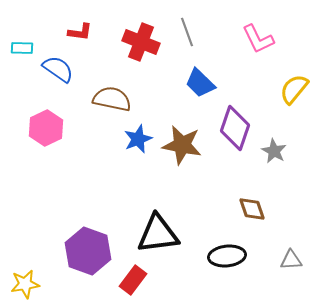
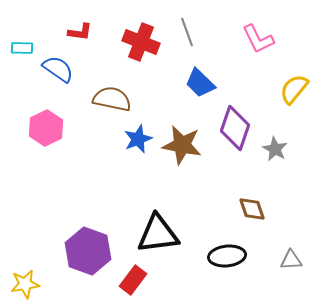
gray star: moved 1 px right, 2 px up
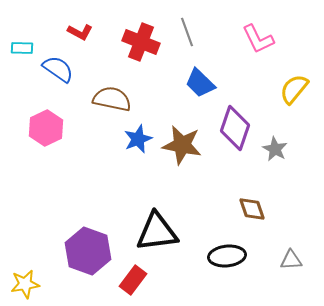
red L-shape: rotated 20 degrees clockwise
black triangle: moved 1 px left, 2 px up
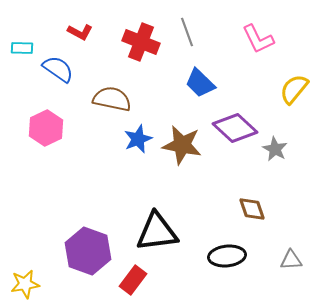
purple diamond: rotated 66 degrees counterclockwise
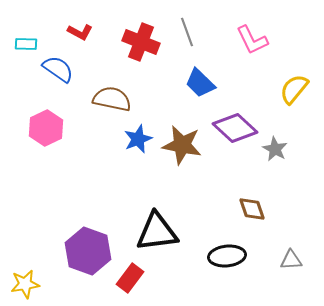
pink L-shape: moved 6 px left, 1 px down
cyan rectangle: moved 4 px right, 4 px up
red rectangle: moved 3 px left, 2 px up
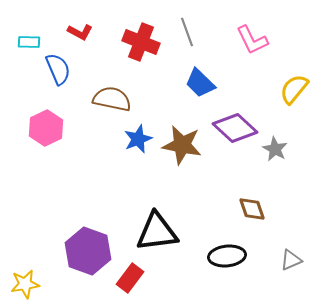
cyan rectangle: moved 3 px right, 2 px up
blue semicircle: rotated 32 degrees clockwise
gray triangle: rotated 20 degrees counterclockwise
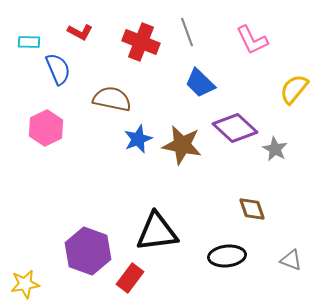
gray triangle: rotated 45 degrees clockwise
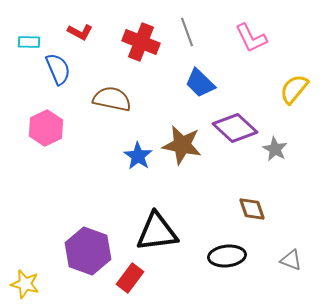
pink L-shape: moved 1 px left, 2 px up
blue star: moved 17 px down; rotated 16 degrees counterclockwise
yellow star: rotated 24 degrees clockwise
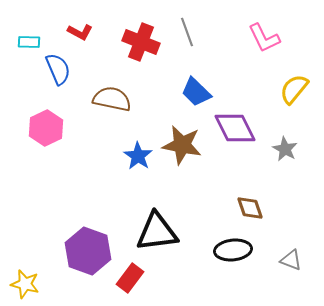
pink L-shape: moved 13 px right
blue trapezoid: moved 4 px left, 9 px down
purple diamond: rotated 21 degrees clockwise
gray star: moved 10 px right
brown diamond: moved 2 px left, 1 px up
black ellipse: moved 6 px right, 6 px up
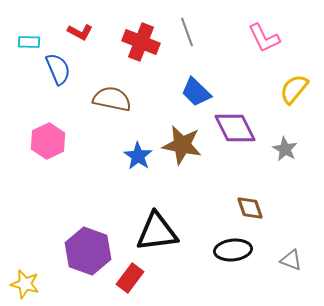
pink hexagon: moved 2 px right, 13 px down
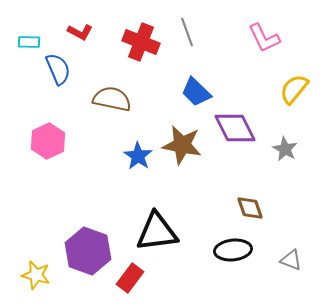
yellow star: moved 11 px right, 9 px up
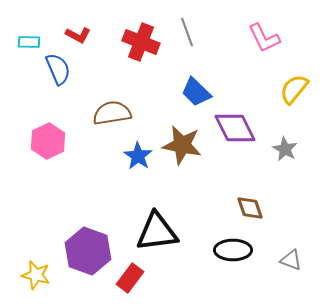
red L-shape: moved 2 px left, 3 px down
brown semicircle: moved 14 px down; rotated 21 degrees counterclockwise
black ellipse: rotated 6 degrees clockwise
